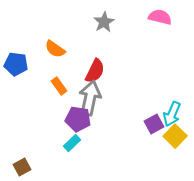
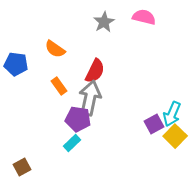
pink semicircle: moved 16 px left
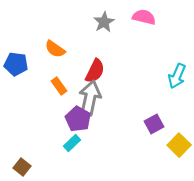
cyan arrow: moved 5 px right, 38 px up
purple pentagon: rotated 20 degrees clockwise
yellow square: moved 4 px right, 9 px down
brown square: rotated 24 degrees counterclockwise
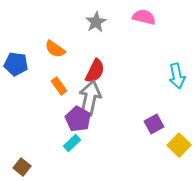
gray star: moved 8 px left
cyan arrow: rotated 35 degrees counterclockwise
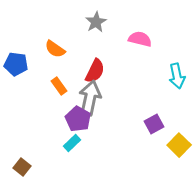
pink semicircle: moved 4 px left, 22 px down
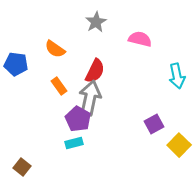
cyan rectangle: moved 2 px right; rotated 30 degrees clockwise
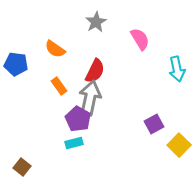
pink semicircle: rotated 45 degrees clockwise
cyan arrow: moved 7 px up
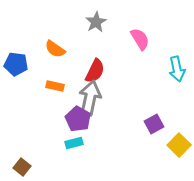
orange rectangle: moved 4 px left; rotated 42 degrees counterclockwise
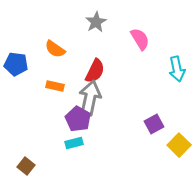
brown square: moved 4 px right, 1 px up
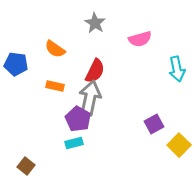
gray star: moved 1 px left, 1 px down; rotated 10 degrees counterclockwise
pink semicircle: rotated 105 degrees clockwise
